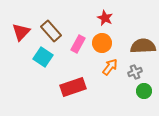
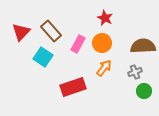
orange arrow: moved 6 px left, 1 px down
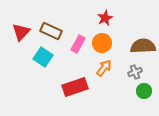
red star: rotated 21 degrees clockwise
brown rectangle: rotated 25 degrees counterclockwise
red rectangle: moved 2 px right
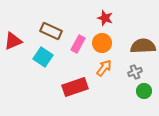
red star: rotated 28 degrees counterclockwise
red triangle: moved 8 px left, 9 px down; rotated 24 degrees clockwise
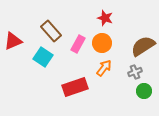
brown rectangle: rotated 25 degrees clockwise
brown semicircle: rotated 30 degrees counterclockwise
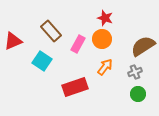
orange circle: moved 4 px up
cyan square: moved 1 px left, 4 px down
orange arrow: moved 1 px right, 1 px up
green circle: moved 6 px left, 3 px down
